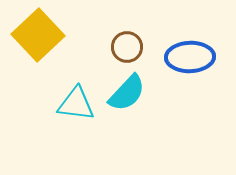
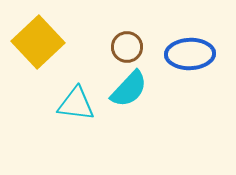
yellow square: moved 7 px down
blue ellipse: moved 3 px up
cyan semicircle: moved 2 px right, 4 px up
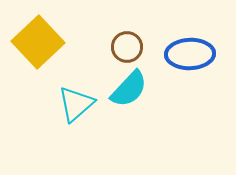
cyan triangle: rotated 48 degrees counterclockwise
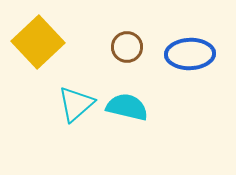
cyan semicircle: moved 2 px left, 18 px down; rotated 120 degrees counterclockwise
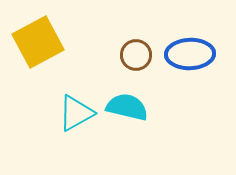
yellow square: rotated 15 degrees clockwise
brown circle: moved 9 px right, 8 px down
cyan triangle: moved 9 px down; rotated 12 degrees clockwise
